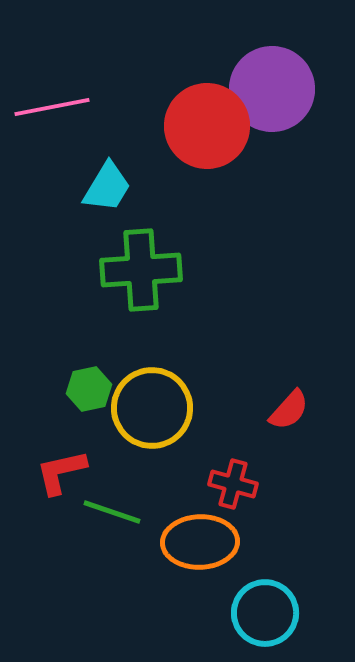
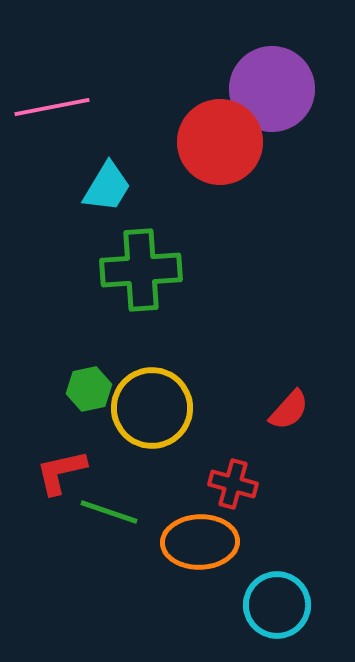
red circle: moved 13 px right, 16 px down
green line: moved 3 px left
cyan circle: moved 12 px right, 8 px up
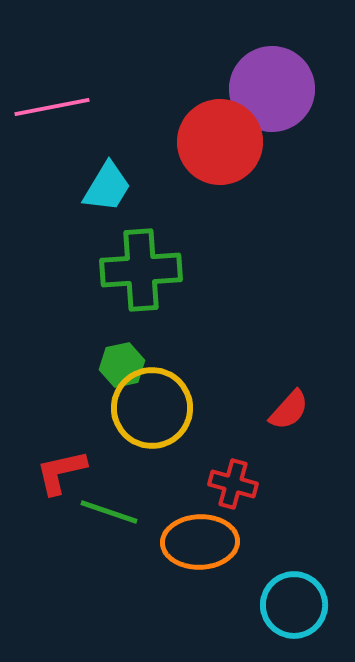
green hexagon: moved 33 px right, 24 px up
cyan circle: moved 17 px right
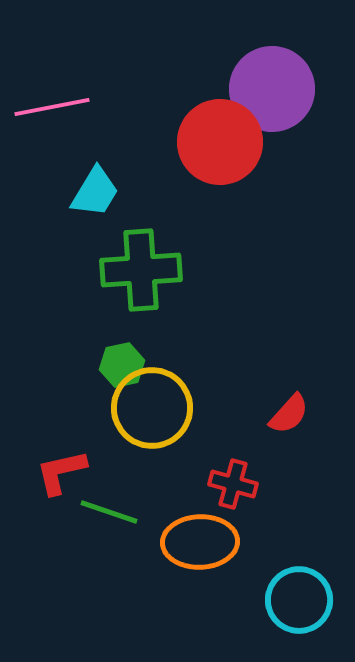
cyan trapezoid: moved 12 px left, 5 px down
red semicircle: moved 4 px down
cyan circle: moved 5 px right, 5 px up
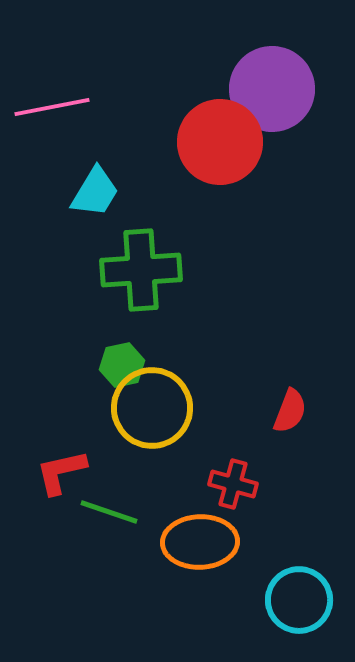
red semicircle: moved 1 px right, 3 px up; rotated 21 degrees counterclockwise
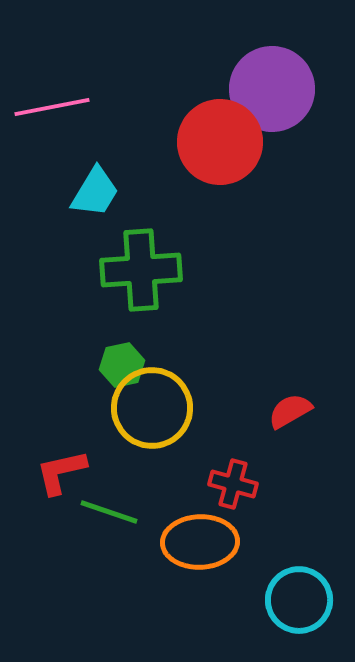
red semicircle: rotated 141 degrees counterclockwise
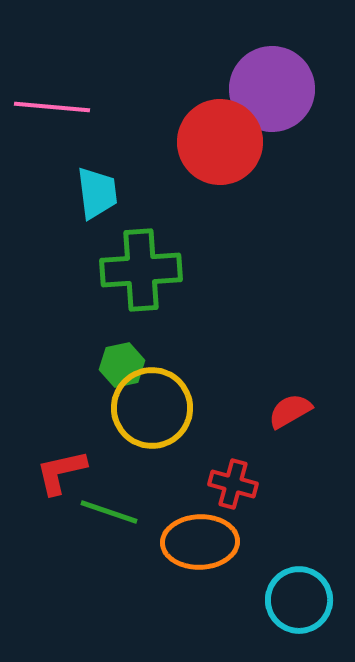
pink line: rotated 16 degrees clockwise
cyan trapezoid: moved 2 px right, 1 px down; rotated 38 degrees counterclockwise
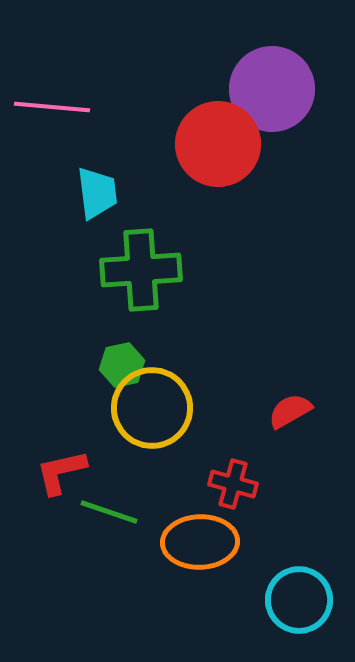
red circle: moved 2 px left, 2 px down
